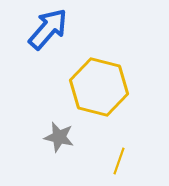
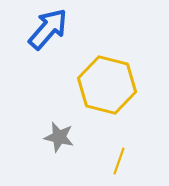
yellow hexagon: moved 8 px right, 2 px up
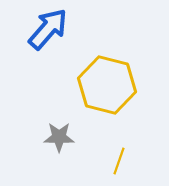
gray star: rotated 12 degrees counterclockwise
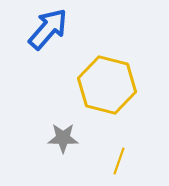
gray star: moved 4 px right, 1 px down
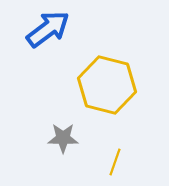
blue arrow: rotated 12 degrees clockwise
yellow line: moved 4 px left, 1 px down
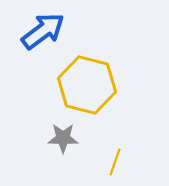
blue arrow: moved 5 px left, 2 px down
yellow hexagon: moved 20 px left
